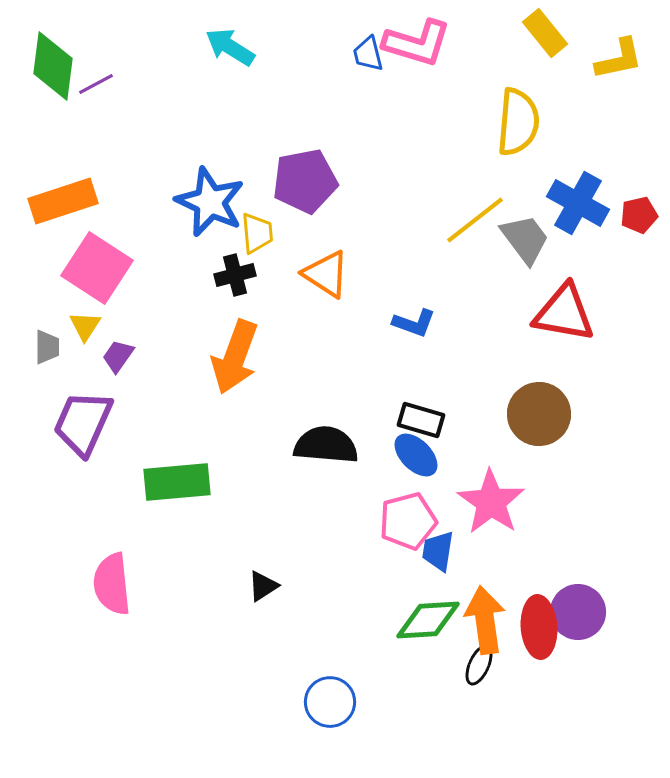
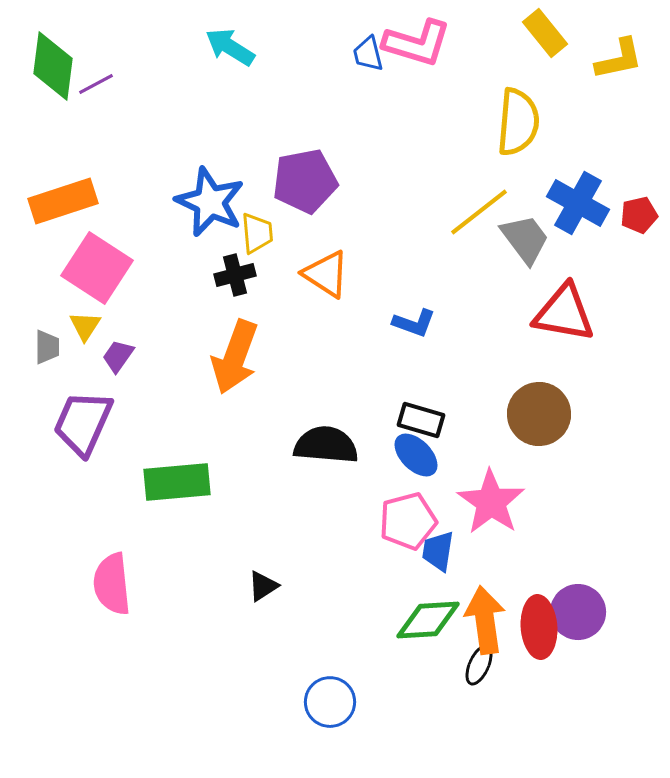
yellow line at (475, 220): moved 4 px right, 8 px up
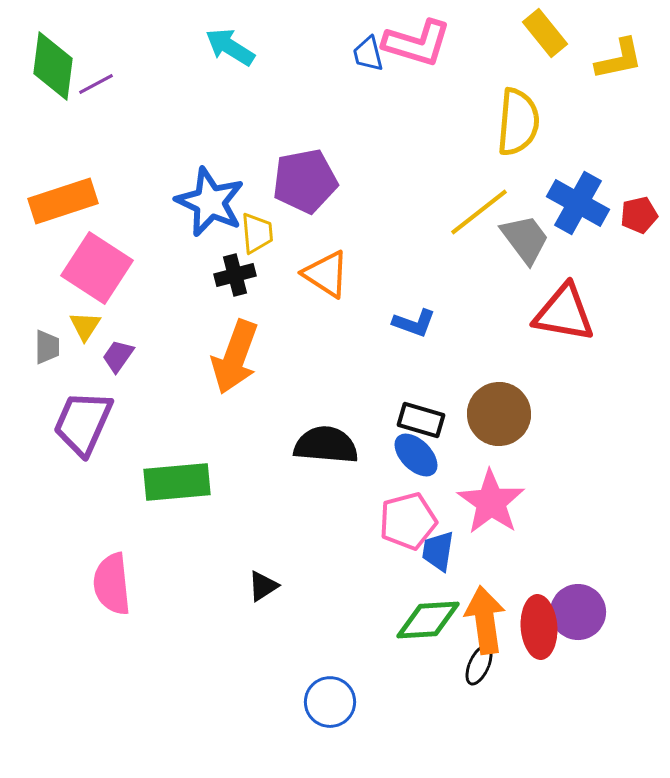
brown circle at (539, 414): moved 40 px left
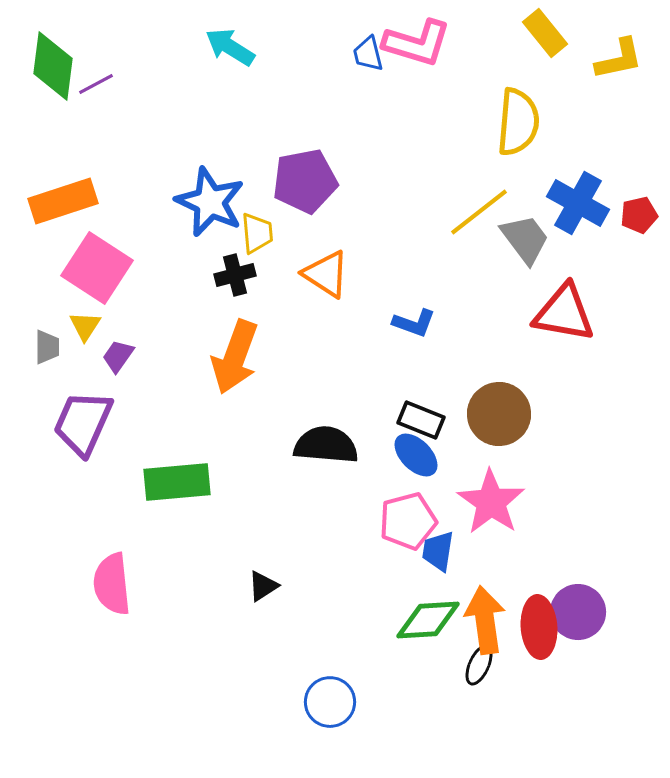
black rectangle at (421, 420): rotated 6 degrees clockwise
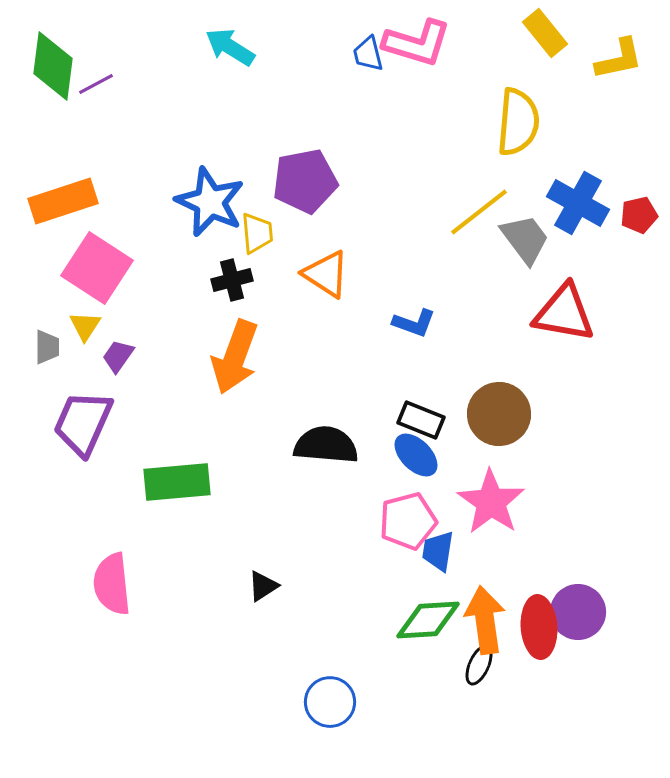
black cross at (235, 275): moved 3 px left, 5 px down
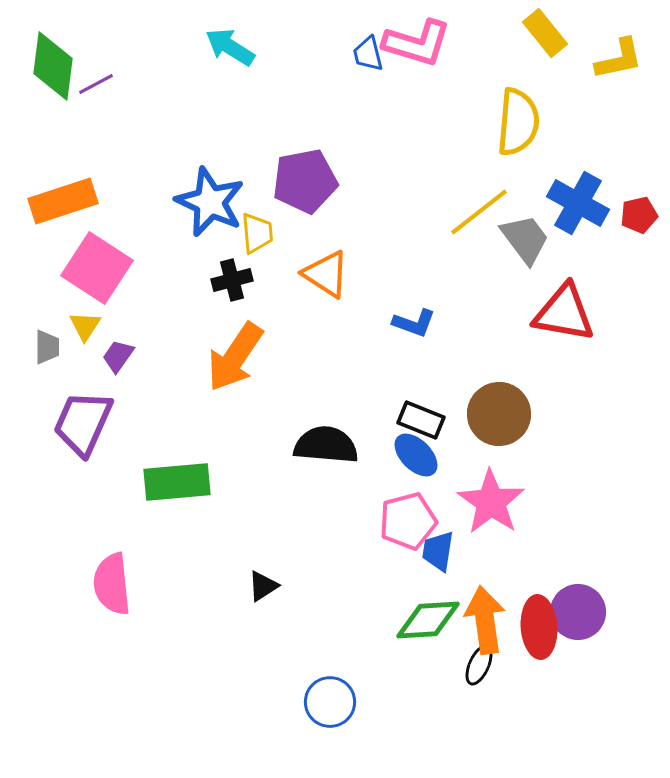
orange arrow at (235, 357): rotated 14 degrees clockwise
